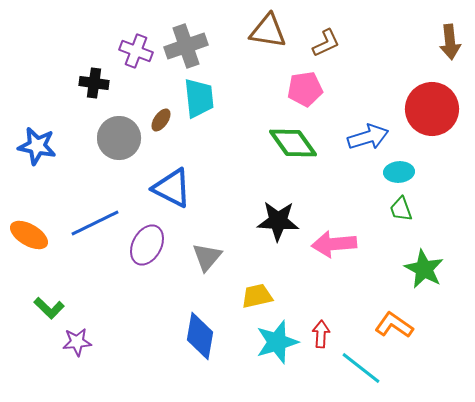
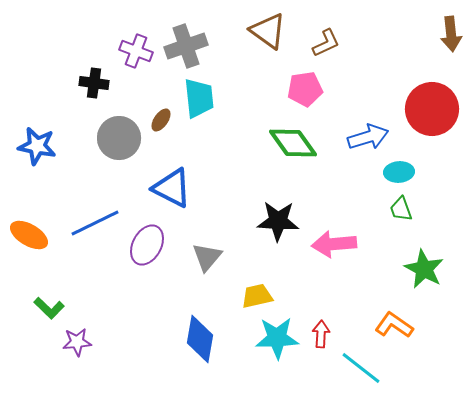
brown triangle: rotated 27 degrees clockwise
brown arrow: moved 1 px right, 8 px up
blue diamond: moved 3 px down
cyan star: moved 4 px up; rotated 15 degrees clockwise
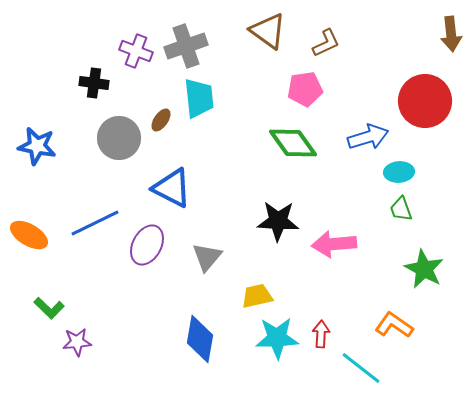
red circle: moved 7 px left, 8 px up
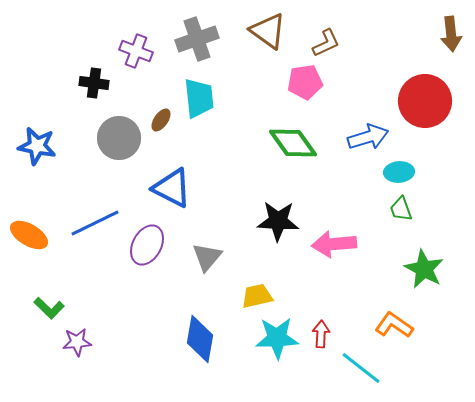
gray cross: moved 11 px right, 7 px up
pink pentagon: moved 7 px up
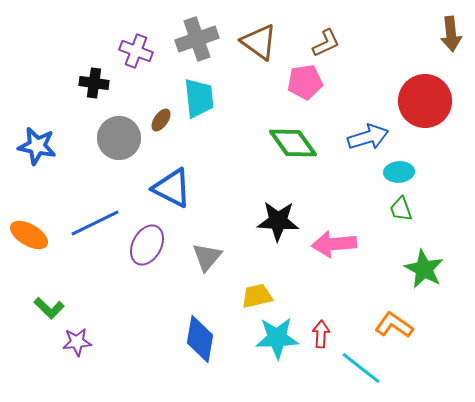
brown triangle: moved 9 px left, 11 px down
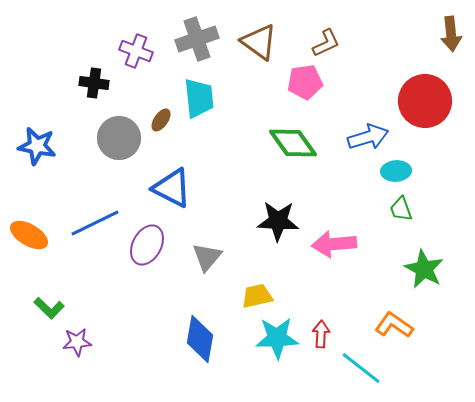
cyan ellipse: moved 3 px left, 1 px up
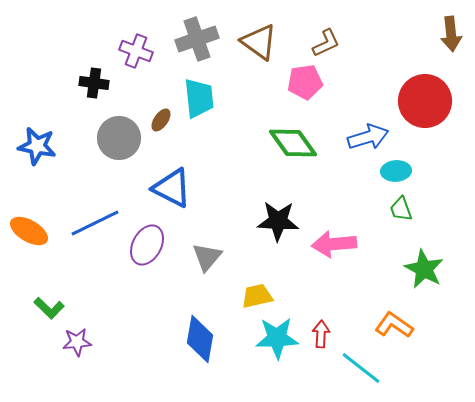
orange ellipse: moved 4 px up
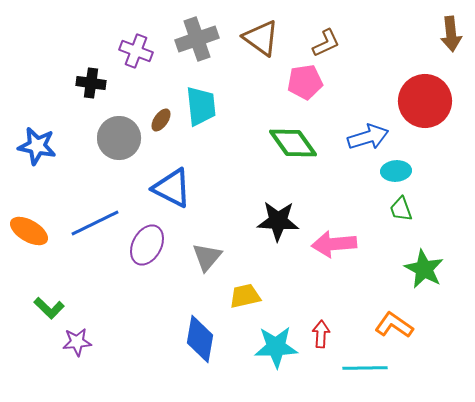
brown triangle: moved 2 px right, 4 px up
black cross: moved 3 px left
cyan trapezoid: moved 2 px right, 8 px down
yellow trapezoid: moved 12 px left
cyan star: moved 1 px left, 9 px down
cyan line: moved 4 px right; rotated 39 degrees counterclockwise
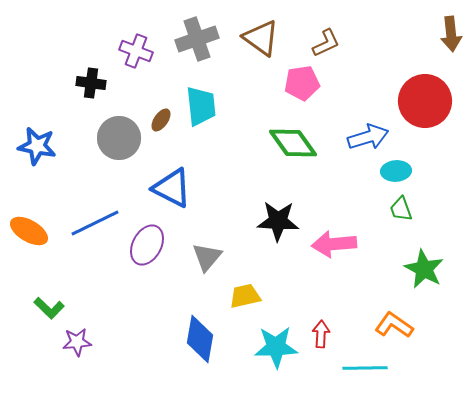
pink pentagon: moved 3 px left, 1 px down
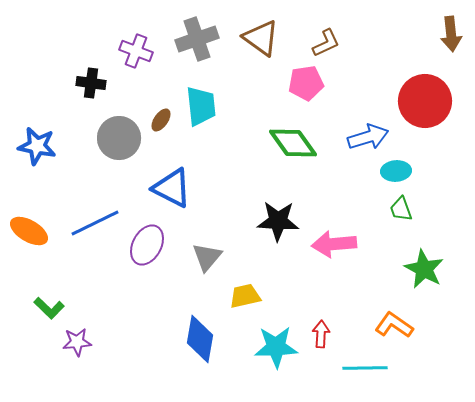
pink pentagon: moved 4 px right
